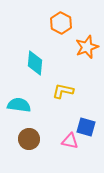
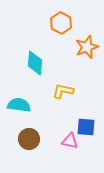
blue square: rotated 12 degrees counterclockwise
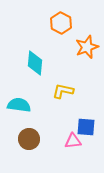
pink triangle: moved 3 px right; rotated 18 degrees counterclockwise
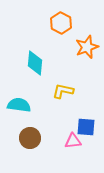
brown circle: moved 1 px right, 1 px up
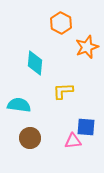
yellow L-shape: rotated 15 degrees counterclockwise
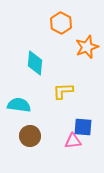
blue square: moved 3 px left
brown circle: moved 2 px up
